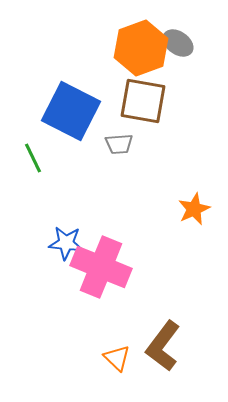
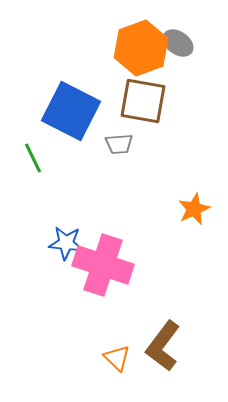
pink cross: moved 2 px right, 2 px up; rotated 4 degrees counterclockwise
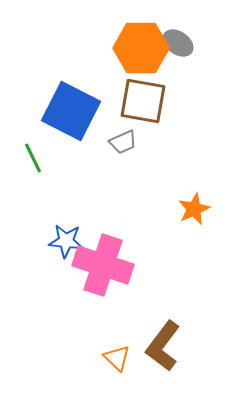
orange hexagon: rotated 20 degrees clockwise
gray trapezoid: moved 4 px right, 2 px up; rotated 20 degrees counterclockwise
blue star: moved 2 px up
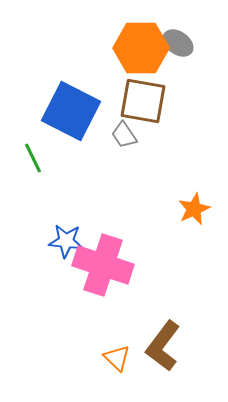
gray trapezoid: moved 1 px right, 7 px up; rotated 80 degrees clockwise
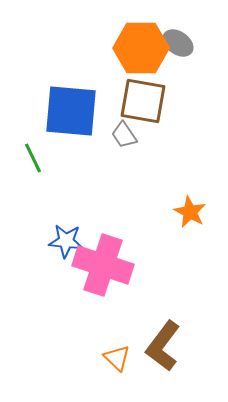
blue square: rotated 22 degrees counterclockwise
orange star: moved 4 px left, 3 px down; rotated 20 degrees counterclockwise
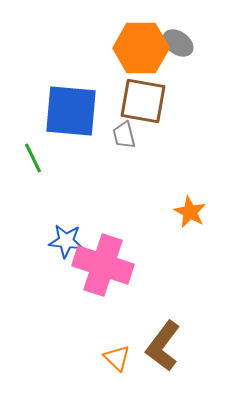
gray trapezoid: rotated 20 degrees clockwise
